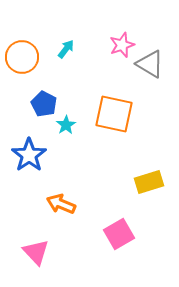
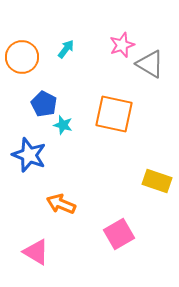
cyan star: moved 3 px left; rotated 24 degrees counterclockwise
blue star: rotated 16 degrees counterclockwise
yellow rectangle: moved 8 px right, 1 px up; rotated 36 degrees clockwise
pink triangle: rotated 16 degrees counterclockwise
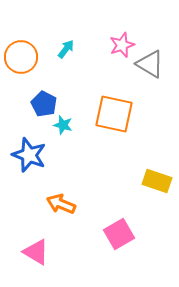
orange circle: moved 1 px left
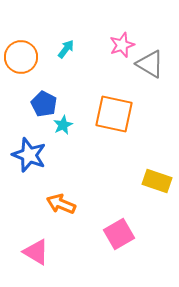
cyan star: rotated 30 degrees clockwise
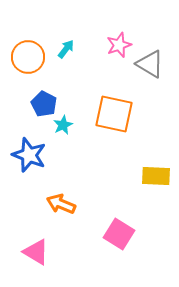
pink star: moved 3 px left
orange circle: moved 7 px right
yellow rectangle: moved 1 px left, 5 px up; rotated 16 degrees counterclockwise
pink square: rotated 28 degrees counterclockwise
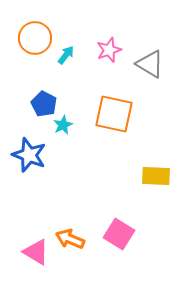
pink star: moved 10 px left, 5 px down
cyan arrow: moved 6 px down
orange circle: moved 7 px right, 19 px up
orange arrow: moved 9 px right, 35 px down
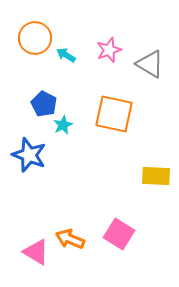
cyan arrow: rotated 96 degrees counterclockwise
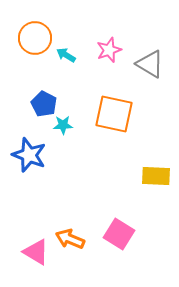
cyan star: rotated 24 degrees clockwise
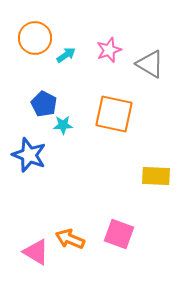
cyan arrow: rotated 114 degrees clockwise
pink square: rotated 12 degrees counterclockwise
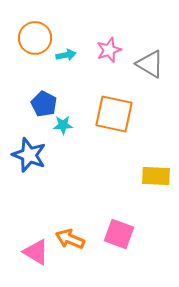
cyan arrow: rotated 24 degrees clockwise
